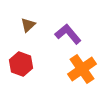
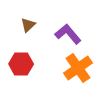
red hexagon: rotated 20 degrees counterclockwise
orange cross: moved 4 px left, 1 px up
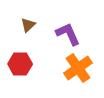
purple L-shape: rotated 16 degrees clockwise
red hexagon: moved 1 px left
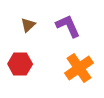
purple L-shape: moved 8 px up
orange cross: moved 1 px right
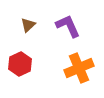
red hexagon: rotated 25 degrees counterclockwise
orange cross: rotated 12 degrees clockwise
